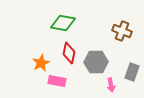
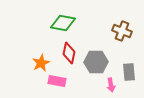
gray rectangle: moved 3 px left; rotated 24 degrees counterclockwise
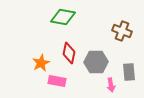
green diamond: moved 6 px up
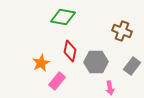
red diamond: moved 1 px right, 2 px up
gray rectangle: moved 3 px right, 6 px up; rotated 42 degrees clockwise
pink rectangle: rotated 60 degrees counterclockwise
pink arrow: moved 1 px left, 3 px down
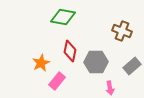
gray rectangle: rotated 12 degrees clockwise
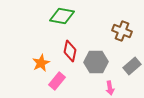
green diamond: moved 1 px left, 1 px up
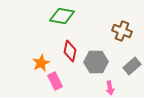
pink rectangle: moved 2 px left; rotated 66 degrees counterclockwise
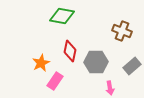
pink rectangle: rotated 60 degrees clockwise
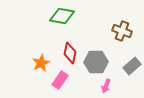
red diamond: moved 2 px down
pink rectangle: moved 5 px right, 1 px up
pink arrow: moved 4 px left, 2 px up; rotated 32 degrees clockwise
